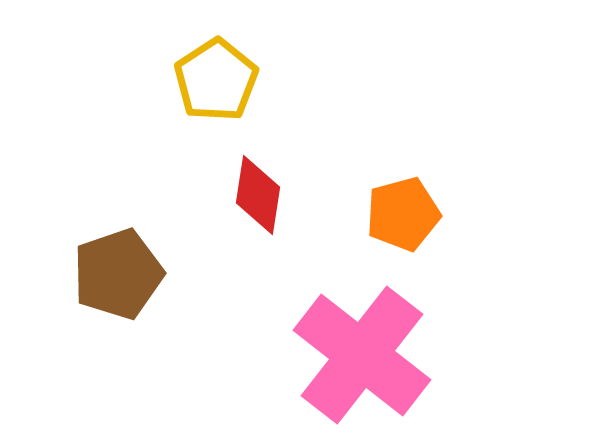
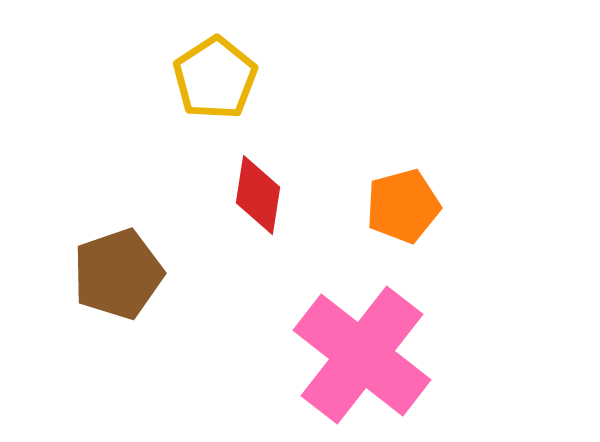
yellow pentagon: moved 1 px left, 2 px up
orange pentagon: moved 8 px up
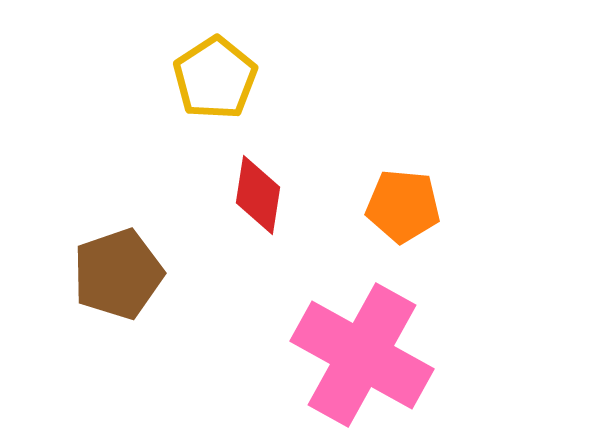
orange pentagon: rotated 20 degrees clockwise
pink cross: rotated 9 degrees counterclockwise
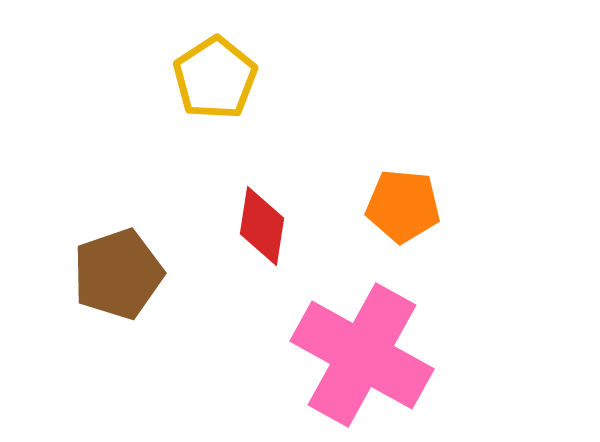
red diamond: moved 4 px right, 31 px down
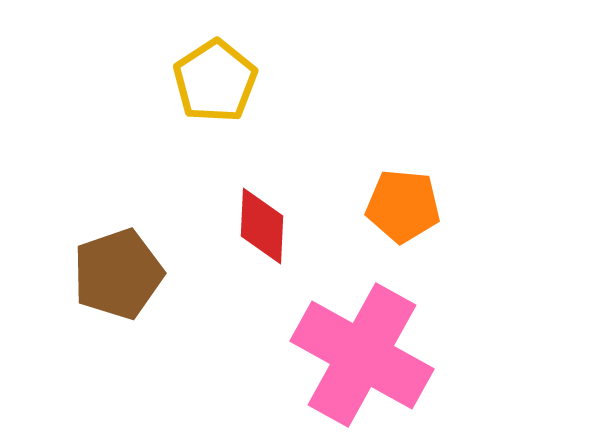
yellow pentagon: moved 3 px down
red diamond: rotated 6 degrees counterclockwise
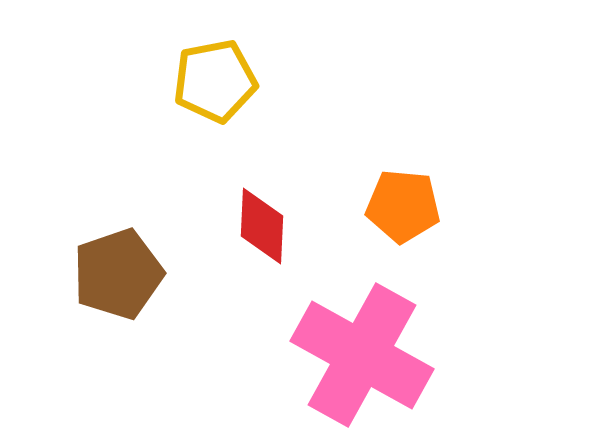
yellow pentagon: rotated 22 degrees clockwise
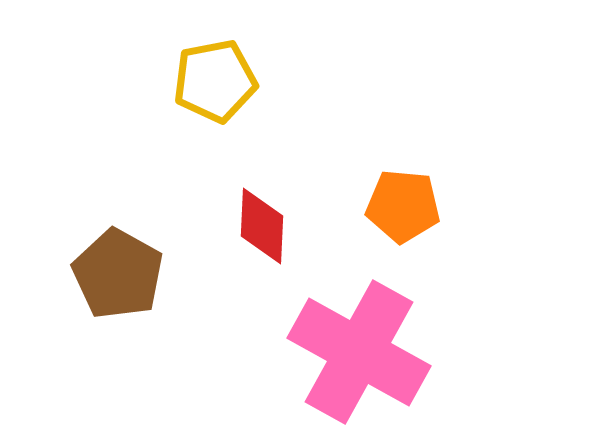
brown pentagon: rotated 24 degrees counterclockwise
pink cross: moved 3 px left, 3 px up
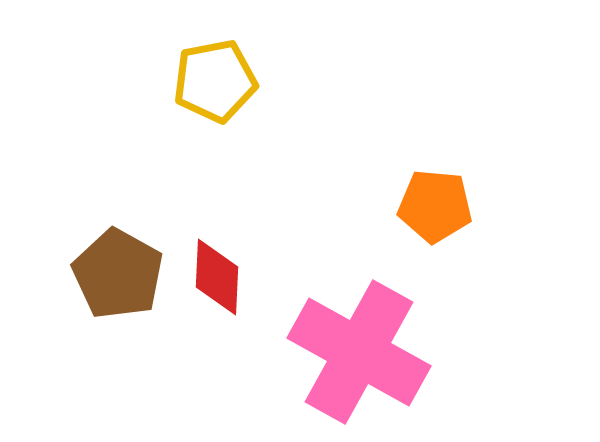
orange pentagon: moved 32 px right
red diamond: moved 45 px left, 51 px down
